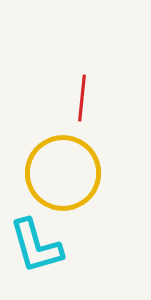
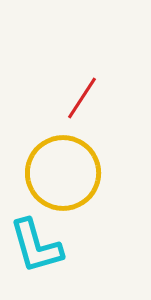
red line: rotated 27 degrees clockwise
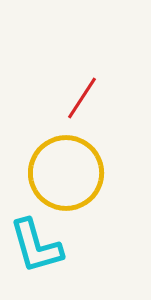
yellow circle: moved 3 px right
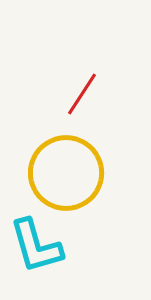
red line: moved 4 px up
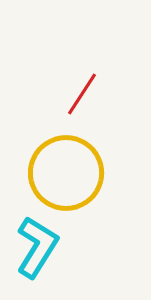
cyan L-shape: moved 1 px right, 1 px down; rotated 132 degrees counterclockwise
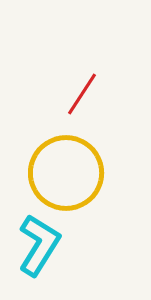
cyan L-shape: moved 2 px right, 2 px up
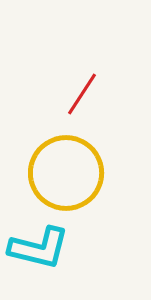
cyan L-shape: moved 3 px down; rotated 72 degrees clockwise
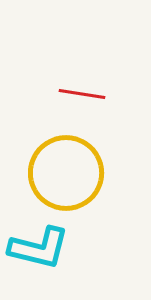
red line: rotated 66 degrees clockwise
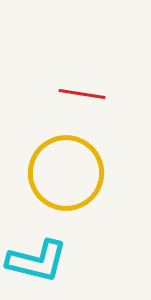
cyan L-shape: moved 2 px left, 13 px down
